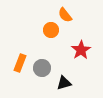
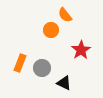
black triangle: rotated 42 degrees clockwise
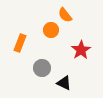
orange rectangle: moved 20 px up
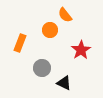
orange circle: moved 1 px left
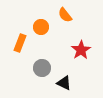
orange circle: moved 9 px left, 3 px up
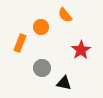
black triangle: rotated 14 degrees counterclockwise
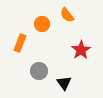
orange semicircle: moved 2 px right
orange circle: moved 1 px right, 3 px up
gray circle: moved 3 px left, 3 px down
black triangle: rotated 42 degrees clockwise
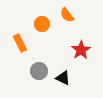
orange rectangle: rotated 48 degrees counterclockwise
black triangle: moved 1 px left, 5 px up; rotated 28 degrees counterclockwise
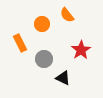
gray circle: moved 5 px right, 12 px up
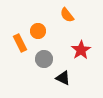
orange circle: moved 4 px left, 7 px down
